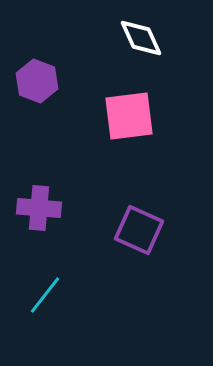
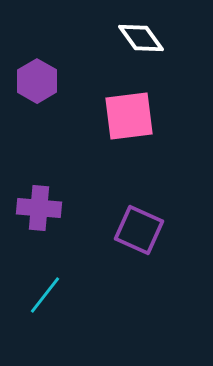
white diamond: rotated 12 degrees counterclockwise
purple hexagon: rotated 9 degrees clockwise
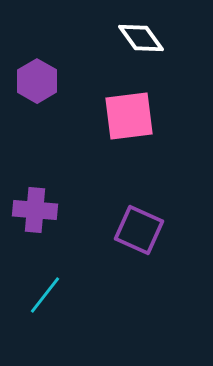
purple cross: moved 4 px left, 2 px down
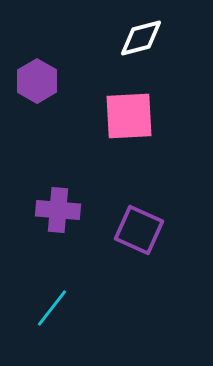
white diamond: rotated 69 degrees counterclockwise
pink square: rotated 4 degrees clockwise
purple cross: moved 23 px right
cyan line: moved 7 px right, 13 px down
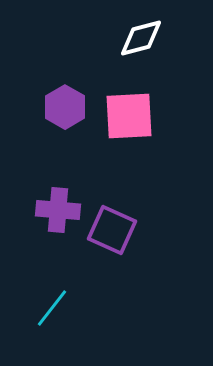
purple hexagon: moved 28 px right, 26 px down
purple square: moved 27 px left
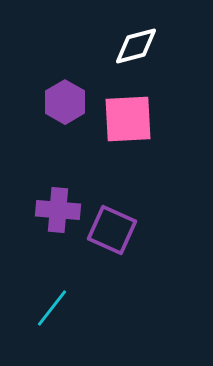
white diamond: moved 5 px left, 8 px down
purple hexagon: moved 5 px up
pink square: moved 1 px left, 3 px down
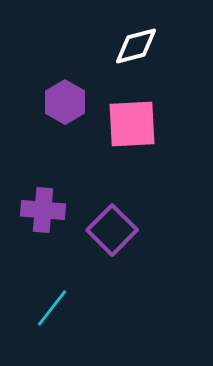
pink square: moved 4 px right, 5 px down
purple cross: moved 15 px left
purple square: rotated 21 degrees clockwise
